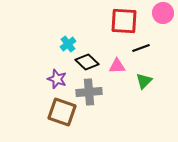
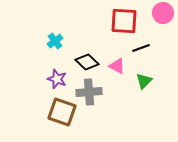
cyan cross: moved 13 px left, 3 px up
pink triangle: rotated 30 degrees clockwise
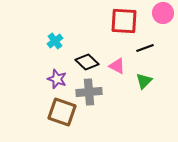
black line: moved 4 px right
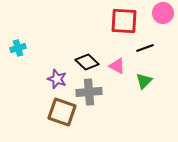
cyan cross: moved 37 px left, 7 px down; rotated 21 degrees clockwise
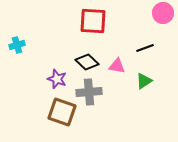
red square: moved 31 px left
cyan cross: moved 1 px left, 3 px up
pink triangle: rotated 18 degrees counterclockwise
green triangle: rotated 12 degrees clockwise
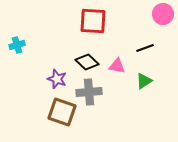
pink circle: moved 1 px down
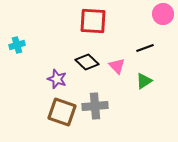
pink triangle: rotated 36 degrees clockwise
gray cross: moved 6 px right, 14 px down
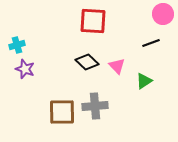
black line: moved 6 px right, 5 px up
purple star: moved 32 px left, 10 px up
brown square: rotated 20 degrees counterclockwise
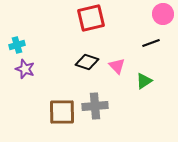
red square: moved 2 px left, 3 px up; rotated 16 degrees counterclockwise
black diamond: rotated 25 degrees counterclockwise
